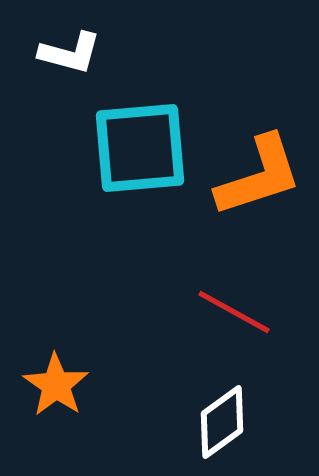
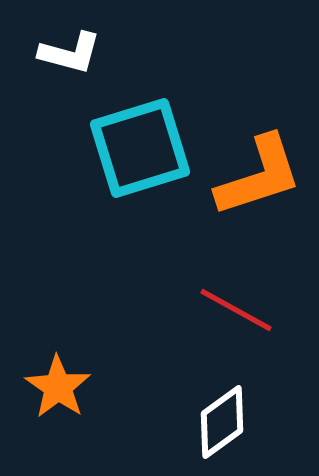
cyan square: rotated 12 degrees counterclockwise
red line: moved 2 px right, 2 px up
orange star: moved 2 px right, 2 px down
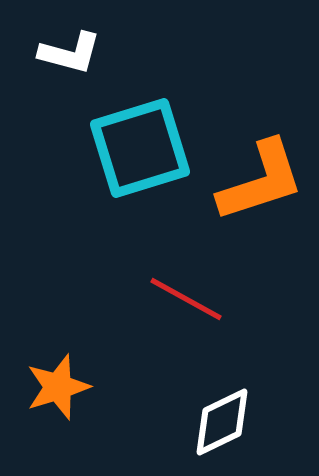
orange L-shape: moved 2 px right, 5 px down
red line: moved 50 px left, 11 px up
orange star: rotated 20 degrees clockwise
white diamond: rotated 10 degrees clockwise
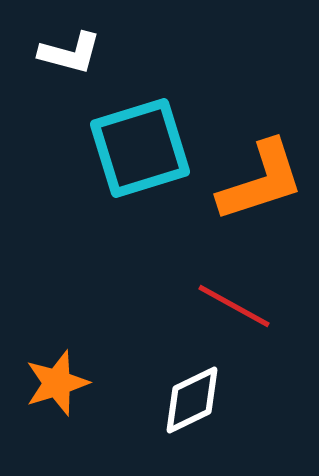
red line: moved 48 px right, 7 px down
orange star: moved 1 px left, 4 px up
white diamond: moved 30 px left, 22 px up
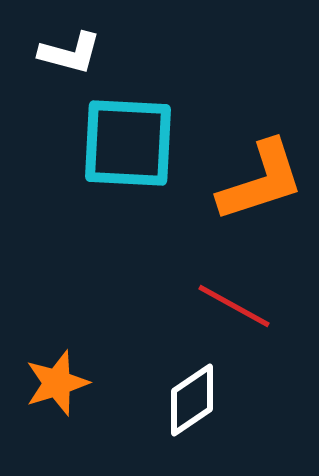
cyan square: moved 12 px left, 5 px up; rotated 20 degrees clockwise
white diamond: rotated 8 degrees counterclockwise
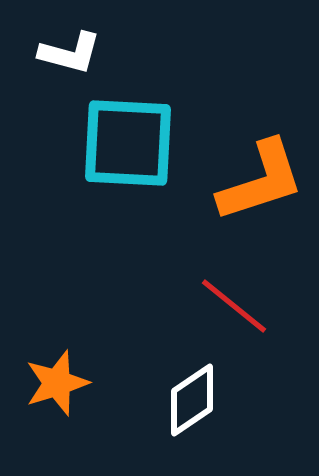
red line: rotated 10 degrees clockwise
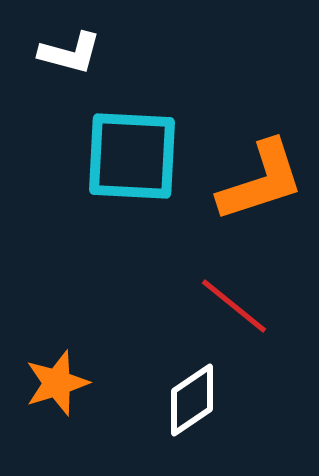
cyan square: moved 4 px right, 13 px down
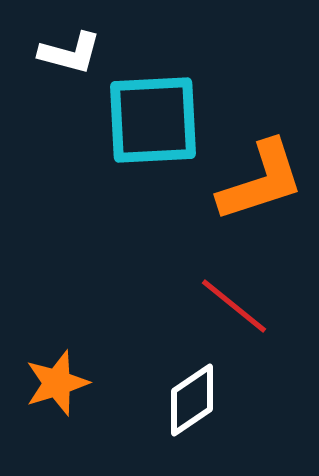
cyan square: moved 21 px right, 36 px up; rotated 6 degrees counterclockwise
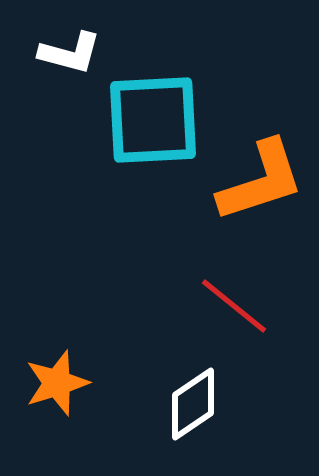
white diamond: moved 1 px right, 4 px down
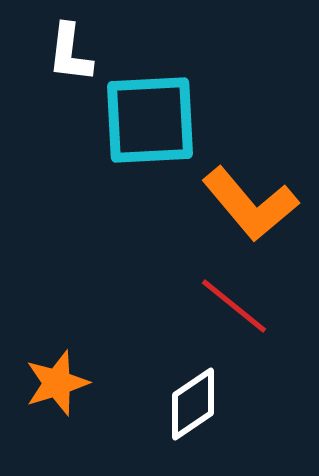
white L-shape: rotated 82 degrees clockwise
cyan square: moved 3 px left
orange L-shape: moved 11 px left, 23 px down; rotated 68 degrees clockwise
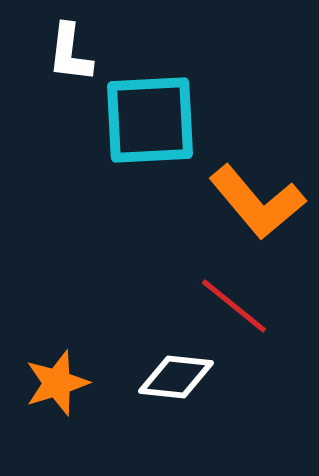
orange L-shape: moved 7 px right, 2 px up
white diamond: moved 17 px left, 27 px up; rotated 40 degrees clockwise
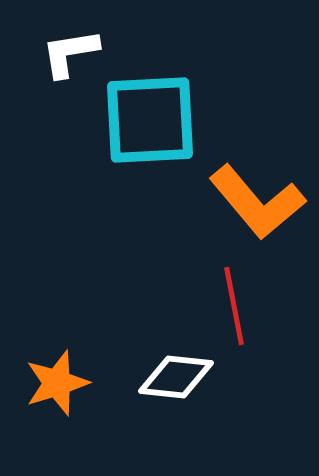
white L-shape: rotated 74 degrees clockwise
red line: rotated 40 degrees clockwise
